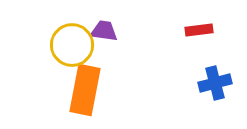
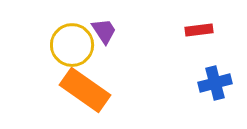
purple trapezoid: rotated 48 degrees clockwise
orange rectangle: rotated 66 degrees counterclockwise
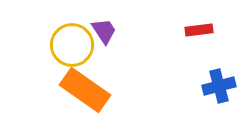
blue cross: moved 4 px right, 3 px down
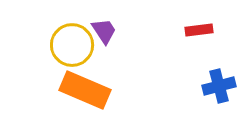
orange rectangle: rotated 12 degrees counterclockwise
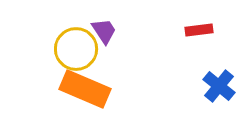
yellow circle: moved 4 px right, 4 px down
blue cross: rotated 36 degrees counterclockwise
orange rectangle: moved 1 px up
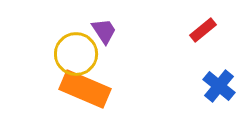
red rectangle: moved 4 px right; rotated 32 degrees counterclockwise
yellow circle: moved 5 px down
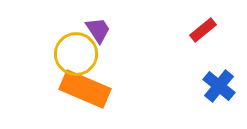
purple trapezoid: moved 6 px left, 1 px up
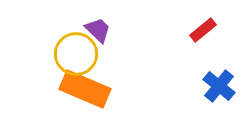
purple trapezoid: rotated 12 degrees counterclockwise
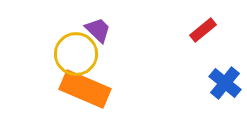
blue cross: moved 6 px right, 3 px up
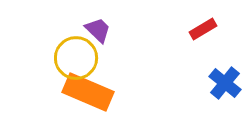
red rectangle: moved 1 px up; rotated 8 degrees clockwise
yellow circle: moved 4 px down
orange rectangle: moved 3 px right, 3 px down
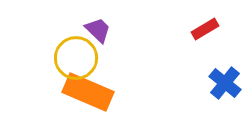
red rectangle: moved 2 px right
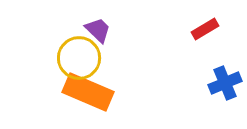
yellow circle: moved 3 px right
blue cross: rotated 28 degrees clockwise
